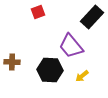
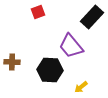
yellow arrow: moved 1 px left, 11 px down
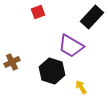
purple trapezoid: rotated 20 degrees counterclockwise
brown cross: rotated 28 degrees counterclockwise
black hexagon: moved 2 px right, 1 px down; rotated 15 degrees clockwise
yellow arrow: rotated 96 degrees clockwise
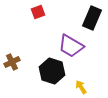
black rectangle: moved 1 px down; rotated 20 degrees counterclockwise
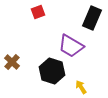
brown cross: rotated 21 degrees counterclockwise
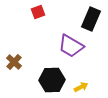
black rectangle: moved 1 px left, 1 px down
brown cross: moved 2 px right
black hexagon: moved 9 px down; rotated 20 degrees counterclockwise
yellow arrow: rotated 96 degrees clockwise
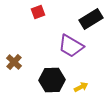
black rectangle: rotated 35 degrees clockwise
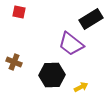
red square: moved 19 px left; rotated 32 degrees clockwise
purple trapezoid: moved 2 px up; rotated 8 degrees clockwise
brown cross: rotated 21 degrees counterclockwise
black hexagon: moved 5 px up
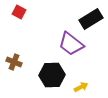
red square: rotated 16 degrees clockwise
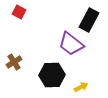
black rectangle: moved 2 px left, 1 px down; rotated 30 degrees counterclockwise
brown cross: rotated 35 degrees clockwise
